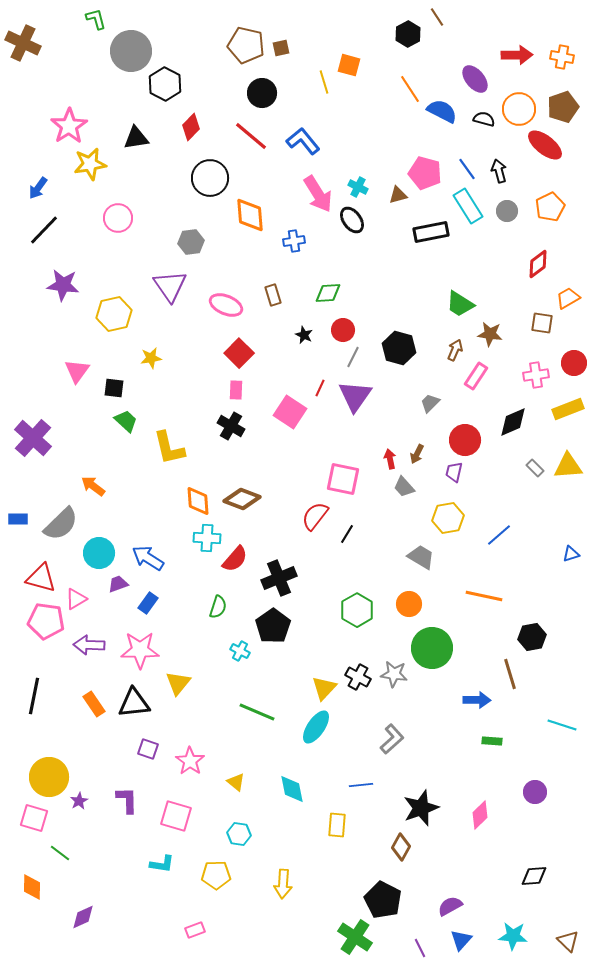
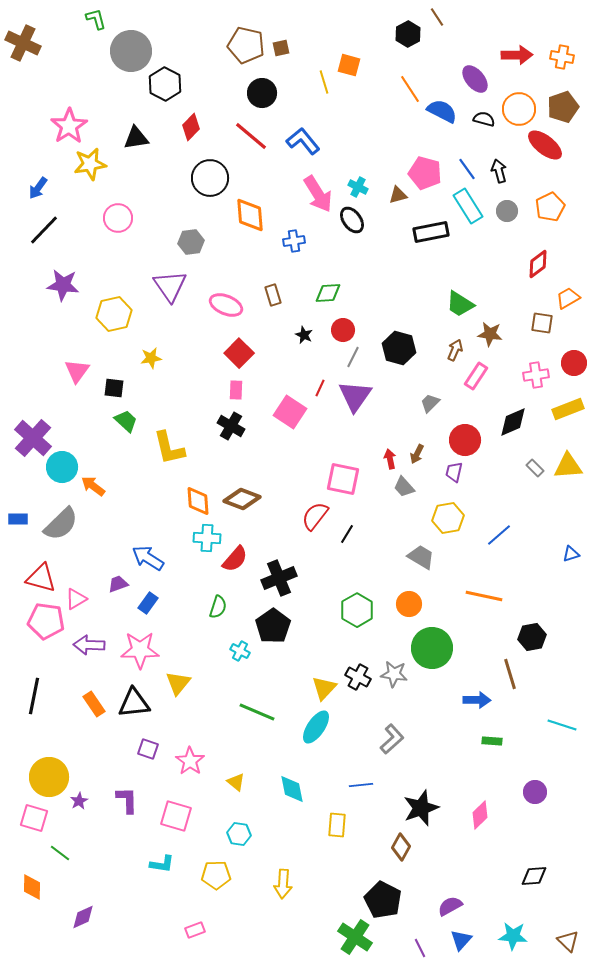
cyan circle at (99, 553): moved 37 px left, 86 px up
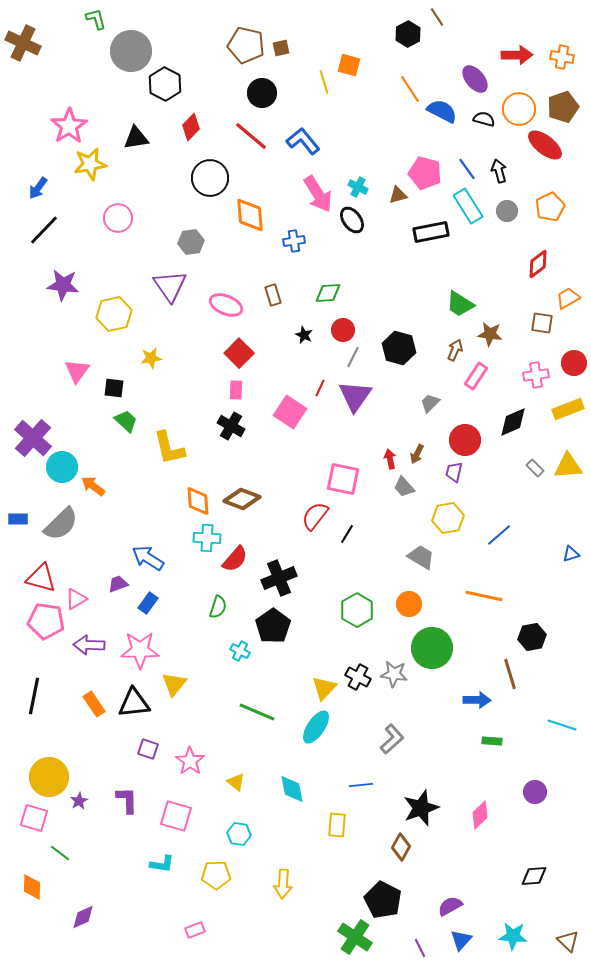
yellow triangle at (178, 683): moved 4 px left, 1 px down
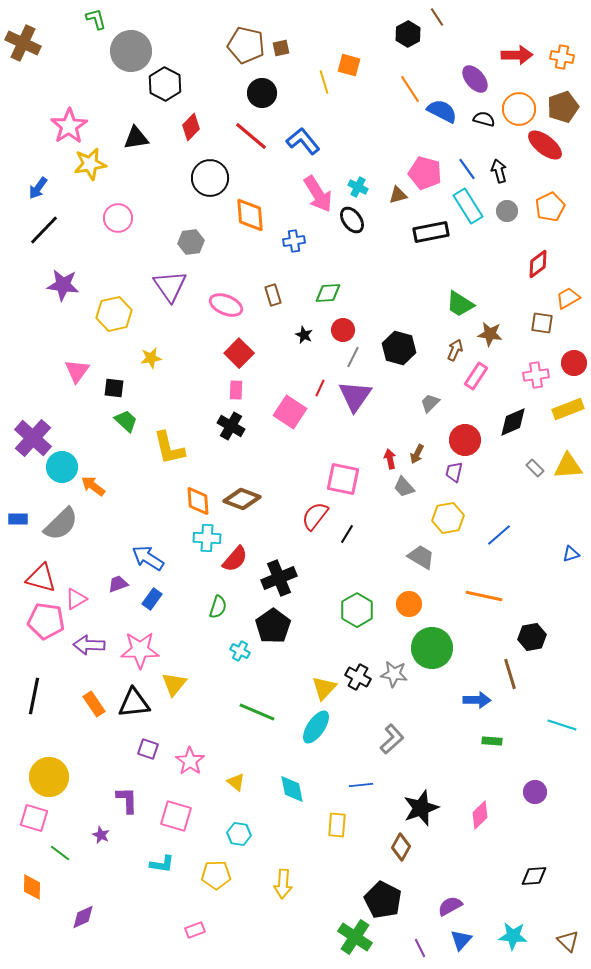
blue rectangle at (148, 603): moved 4 px right, 4 px up
purple star at (79, 801): moved 22 px right, 34 px down; rotated 18 degrees counterclockwise
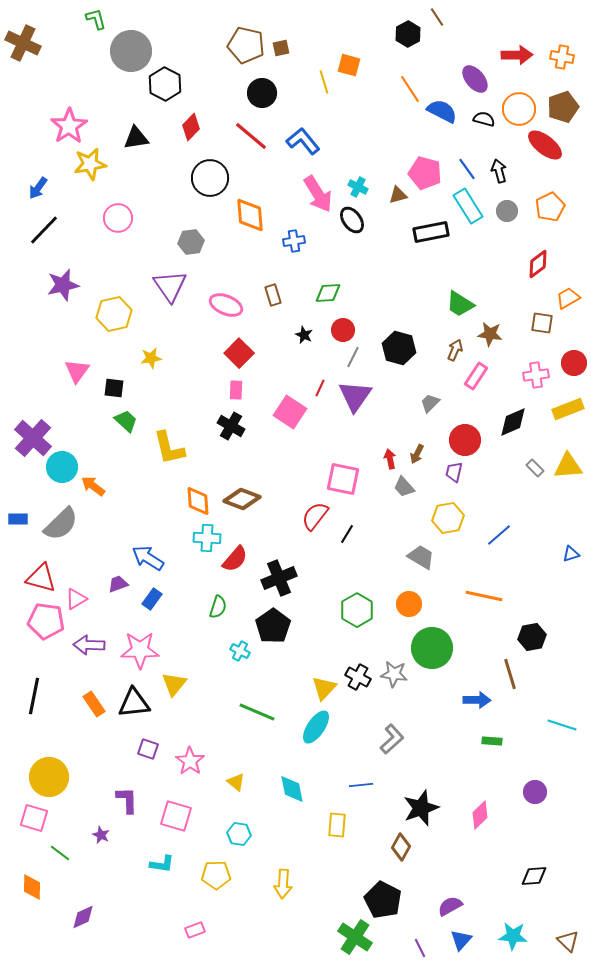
purple star at (63, 285): rotated 20 degrees counterclockwise
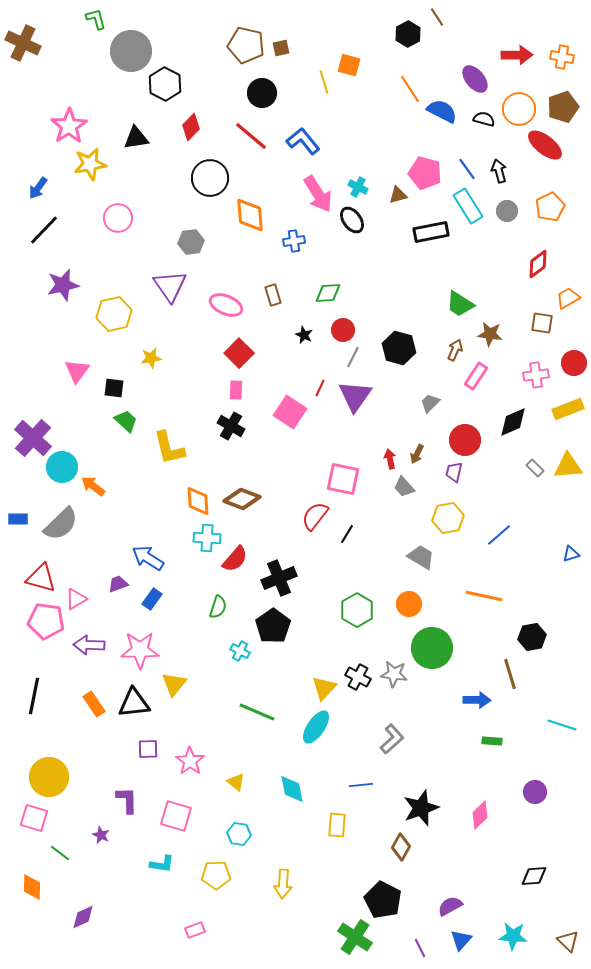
purple square at (148, 749): rotated 20 degrees counterclockwise
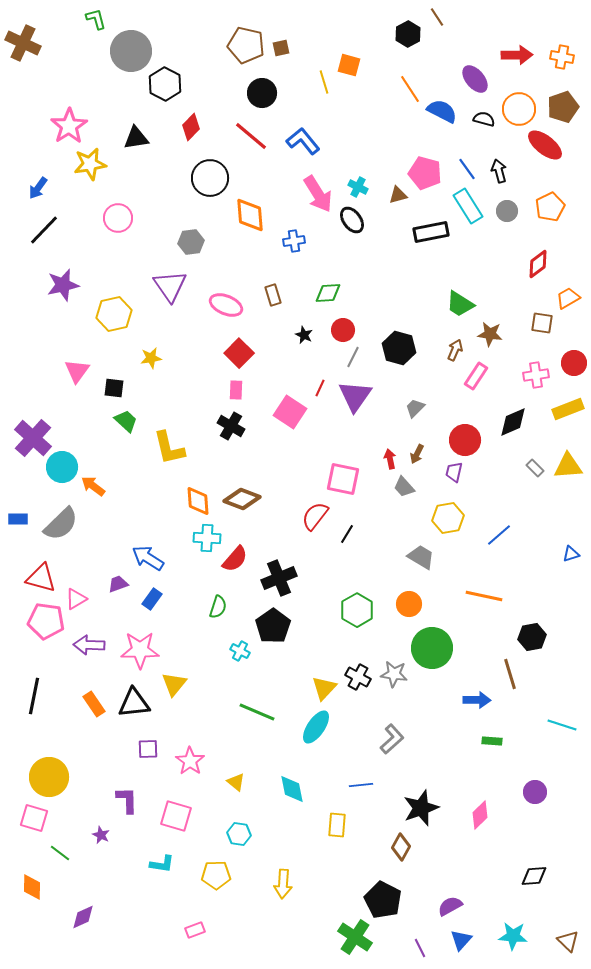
gray trapezoid at (430, 403): moved 15 px left, 5 px down
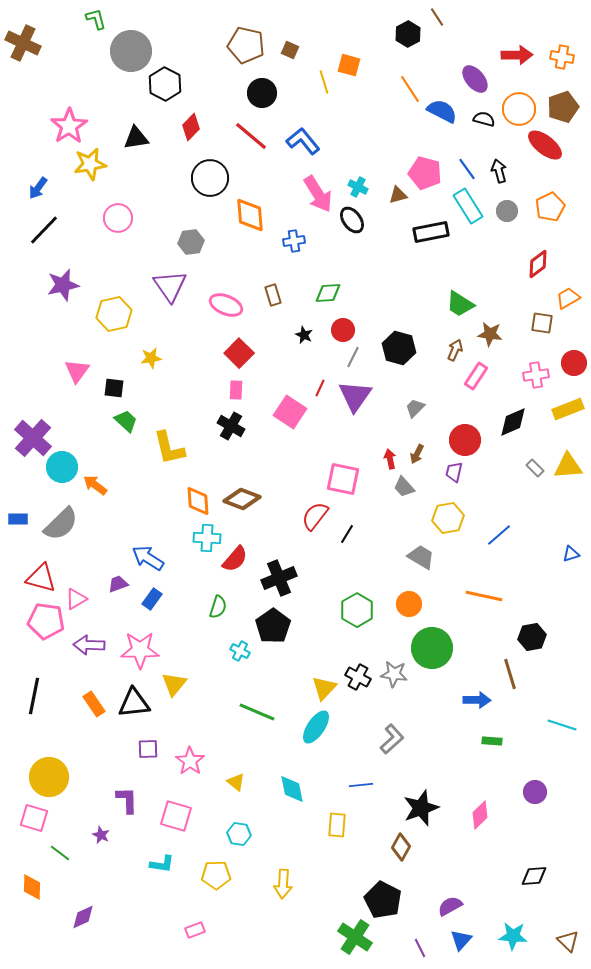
brown square at (281, 48): moved 9 px right, 2 px down; rotated 36 degrees clockwise
orange arrow at (93, 486): moved 2 px right, 1 px up
